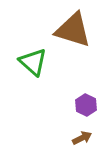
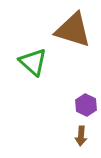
brown arrow: moved 1 px left, 2 px up; rotated 120 degrees clockwise
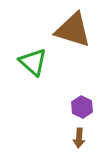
purple hexagon: moved 4 px left, 2 px down
brown arrow: moved 2 px left, 2 px down
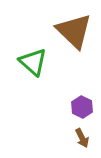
brown triangle: moved 1 px right, 1 px down; rotated 27 degrees clockwise
brown arrow: moved 3 px right; rotated 30 degrees counterclockwise
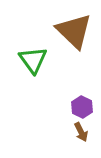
green triangle: moved 2 px up; rotated 12 degrees clockwise
brown arrow: moved 1 px left, 6 px up
